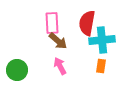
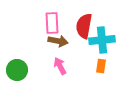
red semicircle: moved 3 px left, 3 px down
brown arrow: rotated 30 degrees counterclockwise
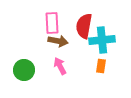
green circle: moved 7 px right
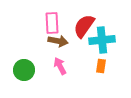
red semicircle: rotated 25 degrees clockwise
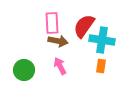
cyan cross: rotated 15 degrees clockwise
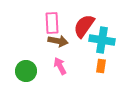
green circle: moved 2 px right, 1 px down
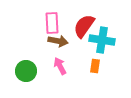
orange rectangle: moved 6 px left
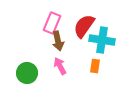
pink rectangle: rotated 25 degrees clockwise
brown arrow: rotated 66 degrees clockwise
green circle: moved 1 px right, 2 px down
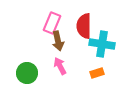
red semicircle: rotated 35 degrees counterclockwise
cyan cross: moved 4 px down
orange rectangle: moved 2 px right, 7 px down; rotated 64 degrees clockwise
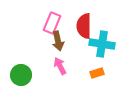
green circle: moved 6 px left, 2 px down
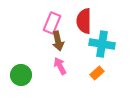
red semicircle: moved 5 px up
orange rectangle: rotated 24 degrees counterclockwise
